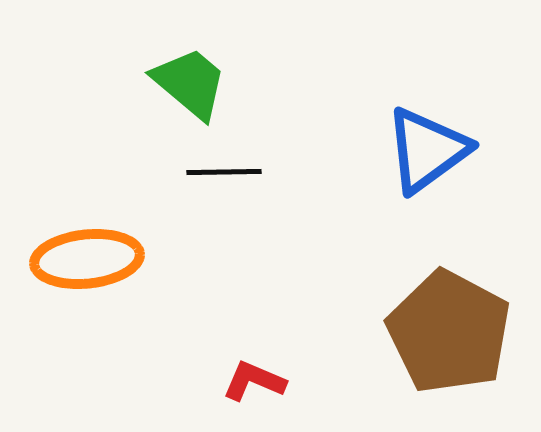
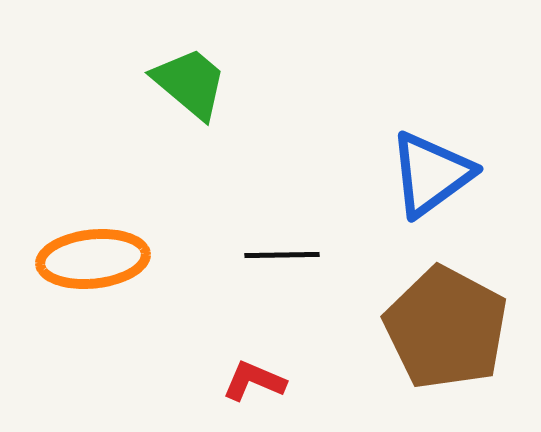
blue triangle: moved 4 px right, 24 px down
black line: moved 58 px right, 83 px down
orange ellipse: moved 6 px right
brown pentagon: moved 3 px left, 4 px up
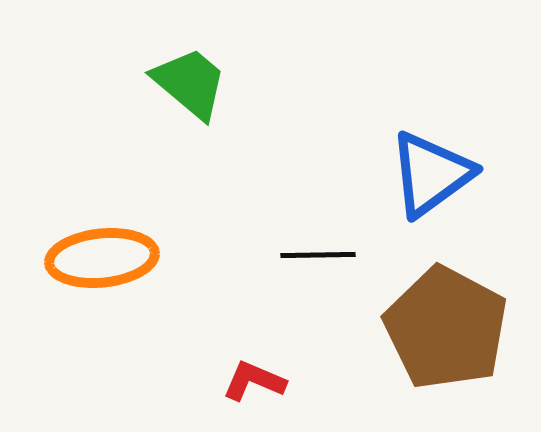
black line: moved 36 px right
orange ellipse: moved 9 px right, 1 px up
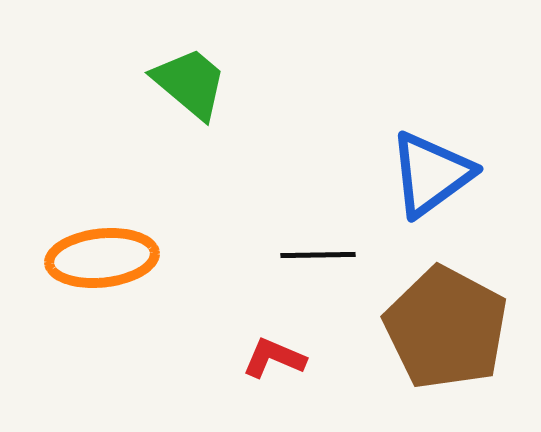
red L-shape: moved 20 px right, 23 px up
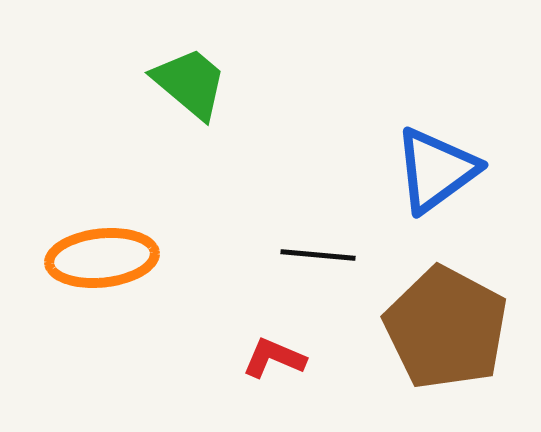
blue triangle: moved 5 px right, 4 px up
black line: rotated 6 degrees clockwise
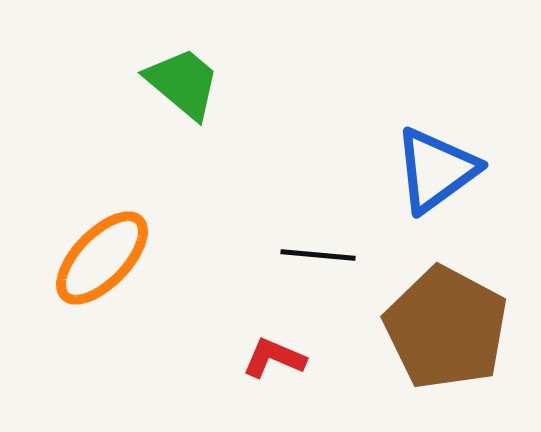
green trapezoid: moved 7 px left
orange ellipse: rotated 40 degrees counterclockwise
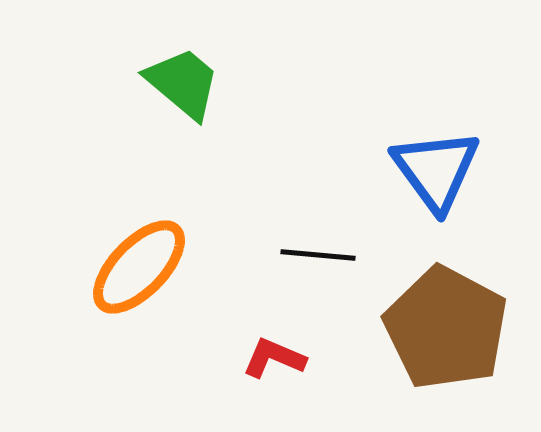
blue triangle: rotated 30 degrees counterclockwise
orange ellipse: moved 37 px right, 9 px down
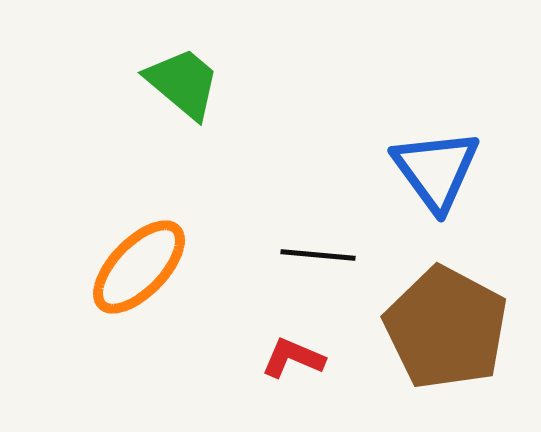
red L-shape: moved 19 px right
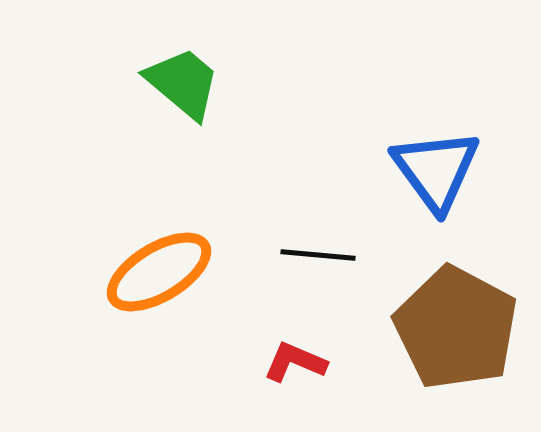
orange ellipse: moved 20 px right, 5 px down; rotated 15 degrees clockwise
brown pentagon: moved 10 px right
red L-shape: moved 2 px right, 4 px down
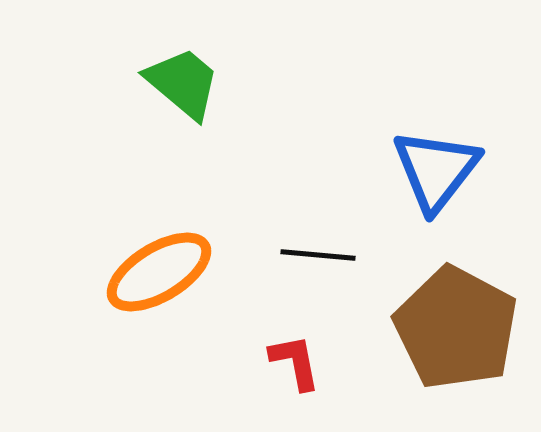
blue triangle: rotated 14 degrees clockwise
red L-shape: rotated 56 degrees clockwise
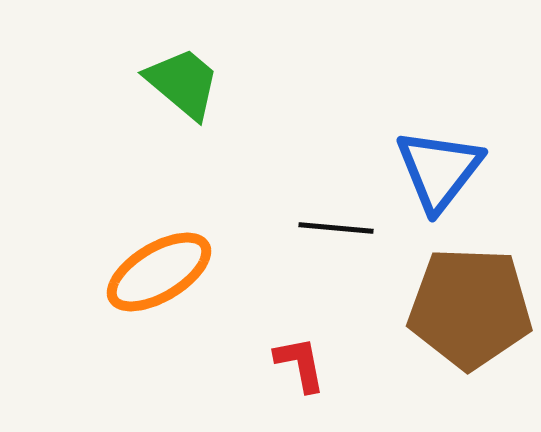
blue triangle: moved 3 px right
black line: moved 18 px right, 27 px up
brown pentagon: moved 14 px right, 20 px up; rotated 26 degrees counterclockwise
red L-shape: moved 5 px right, 2 px down
